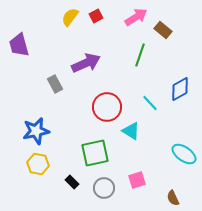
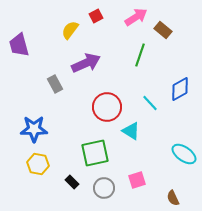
yellow semicircle: moved 13 px down
blue star: moved 2 px left, 2 px up; rotated 12 degrees clockwise
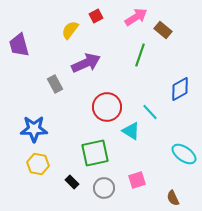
cyan line: moved 9 px down
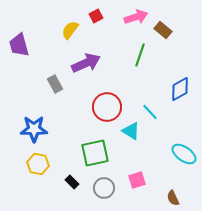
pink arrow: rotated 15 degrees clockwise
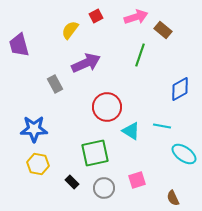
cyan line: moved 12 px right, 14 px down; rotated 36 degrees counterclockwise
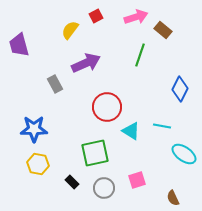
blue diamond: rotated 35 degrees counterclockwise
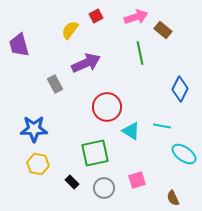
green line: moved 2 px up; rotated 30 degrees counterclockwise
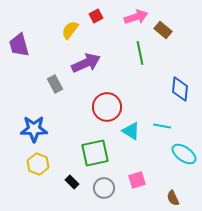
blue diamond: rotated 20 degrees counterclockwise
yellow hexagon: rotated 10 degrees clockwise
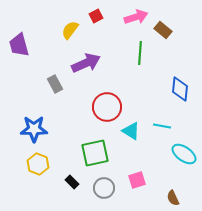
green line: rotated 15 degrees clockwise
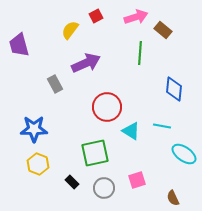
blue diamond: moved 6 px left
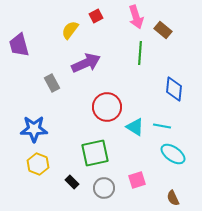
pink arrow: rotated 90 degrees clockwise
gray rectangle: moved 3 px left, 1 px up
cyan triangle: moved 4 px right, 4 px up
cyan ellipse: moved 11 px left
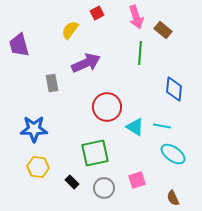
red square: moved 1 px right, 3 px up
gray rectangle: rotated 18 degrees clockwise
yellow hexagon: moved 3 px down; rotated 15 degrees counterclockwise
